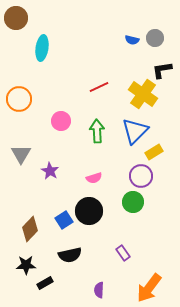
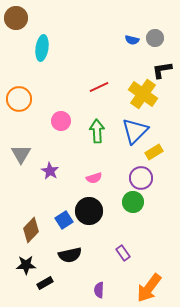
purple circle: moved 2 px down
brown diamond: moved 1 px right, 1 px down
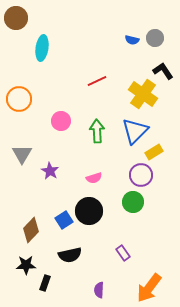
black L-shape: moved 1 px right, 1 px down; rotated 65 degrees clockwise
red line: moved 2 px left, 6 px up
gray triangle: moved 1 px right
purple circle: moved 3 px up
black rectangle: rotated 42 degrees counterclockwise
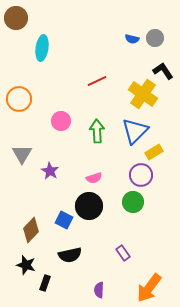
blue semicircle: moved 1 px up
black circle: moved 5 px up
blue square: rotated 30 degrees counterclockwise
black star: rotated 18 degrees clockwise
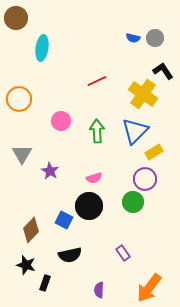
blue semicircle: moved 1 px right, 1 px up
purple circle: moved 4 px right, 4 px down
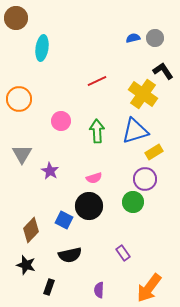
blue semicircle: rotated 152 degrees clockwise
blue triangle: rotated 28 degrees clockwise
black rectangle: moved 4 px right, 4 px down
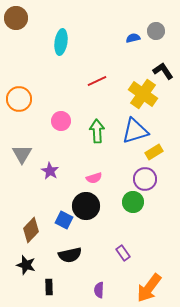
gray circle: moved 1 px right, 7 px up
cyan ellipse: moved 19 px right, 6 px up
black circle: moved 3 px left
black rectangle: rotated 21 degrees counterclockwise
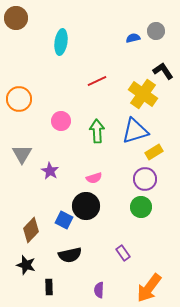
green circle: moved 8 px right, 5 px down
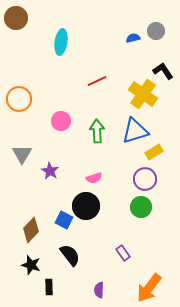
black semicircle: rotated 115 degrees counterclockwise
black star: moved 5 px right
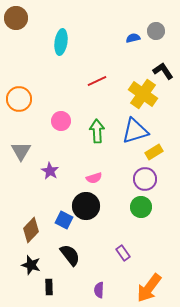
gray triangle: moved 1 px left, 3 px up
